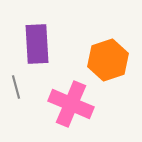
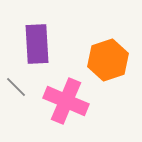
gray line: rotated 30 degrees counterclockwise
pink cross: moved 5 px left, 3 px up
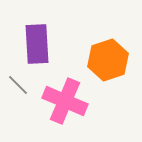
gray line: moved 2 px right, 2 px up
pink cross: moved 1 px left
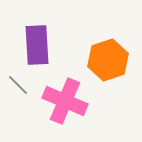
purple rectangle: moved 1 px down
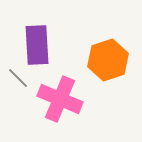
gray line: moved 7 px up
pink cross: moved 5 px left, 2 px up
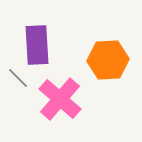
orange hexagon: rotated 15 degrees clockwise
pink cross: rotated 18 degrees clockwise
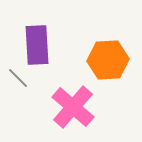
pink cross: moved 13 px right, 8 px down
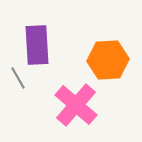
gray line: rotated 15 degrees clockwise
pink cross: moved 3 px right, 2 px up
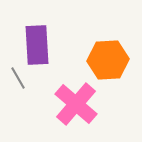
pink cross: moved 1 px up
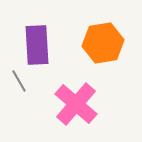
orange hexagon: moved 5 px left, 17 px up; rotated 6 degrees counterclockwise
gray line: moved 1 px right, 3 px down
